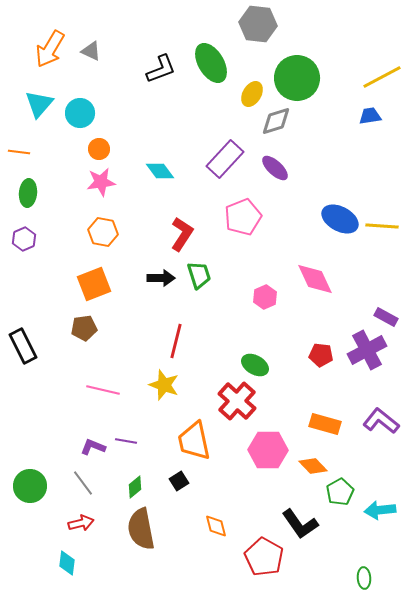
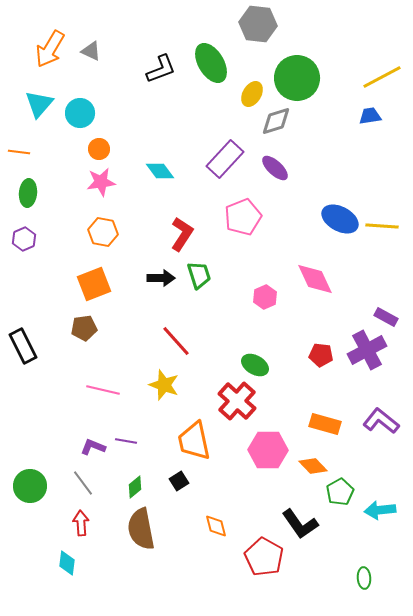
red line at (176, 341): rotated 56 degrees counterclockwise
red arrow at (81, 523): rotated 80 degrees counterclockwise
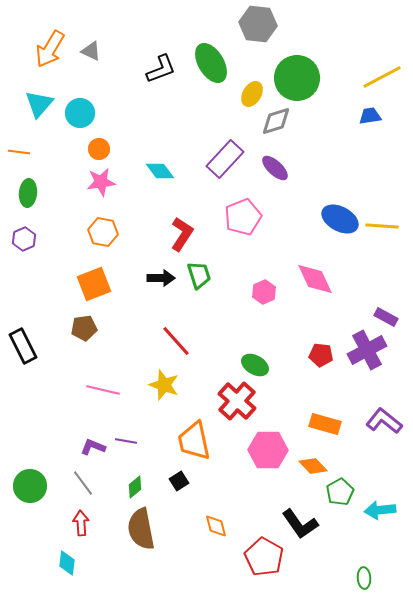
pink hexagon at (265, 297): moved 1 px left, 5 px up
purple L-shape at (381, 421): moved 3 px right
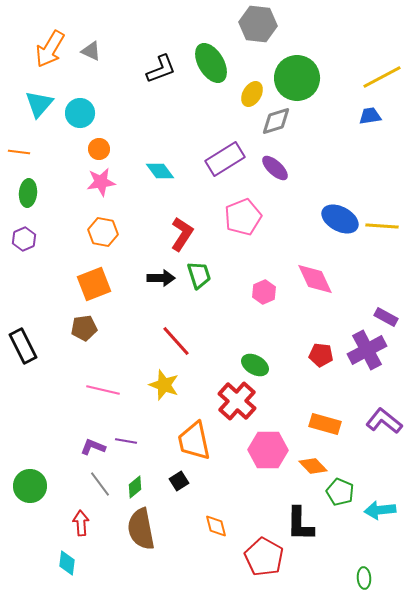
purple rectangle at (225, 159): rotated 15 degrees clockwise
gray line at (83, 483): moved 17 px right, 1 px down
green pentagon at (340, 492): rotated 20 degrees counterclockwise
black L-shape at (300, 524): rotated 36 degrees clockwise
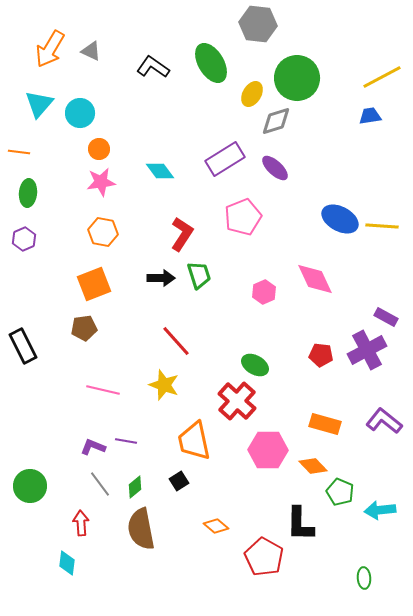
black L-shape at (161, 69): moved 8 px left, 2 px up; rotated 124 degrees counterclockwise
orange diamond at (216, 526): rotated 35 degrees counterclockwise
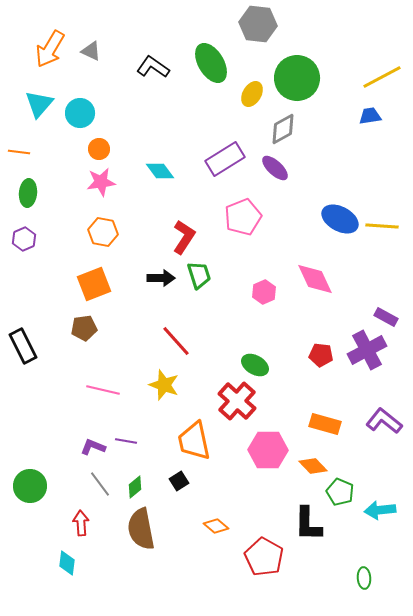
gray diamond at (276, 121): moved 7 px right, 8 px down; rotated 12 degrees counterclockwise
red L-shape at (182, 234): moved 2 px right, 3 px down
black L-shape at (300, 524): moved 8 px right
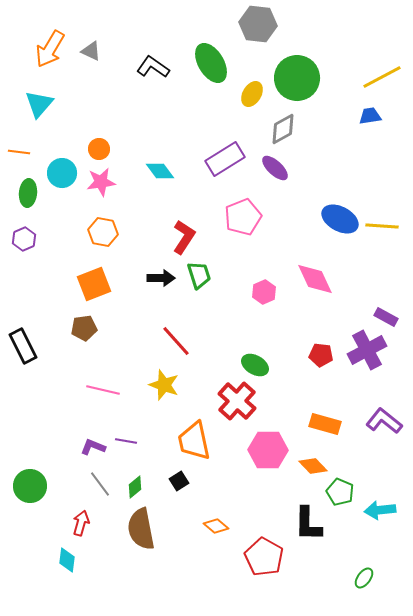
cyan circle at (80, 113): moved 18 px left, 60 px down
red arrow at (81, 523): rotated 20 degrees clockwise
cyan diamond at (67, 563): moved 3 px up
green ellipse at (364, 578): rotated 40 degrees clockwise
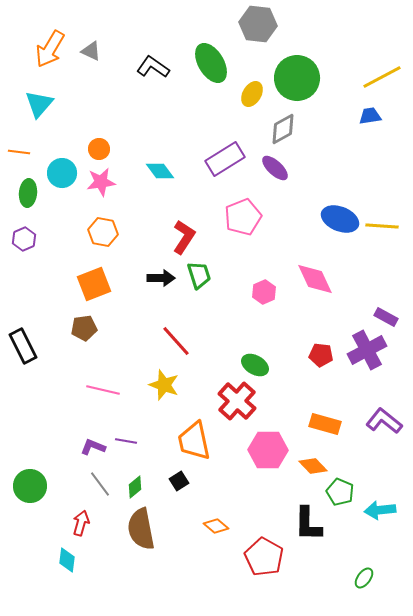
blue ellipse at (340, 219): rotated 6 degrees counterclockwise
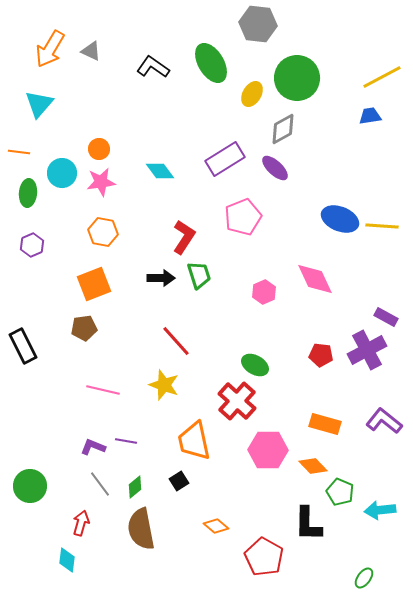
purple hexagon at (24, 239): moved 8 px right, 6 px down
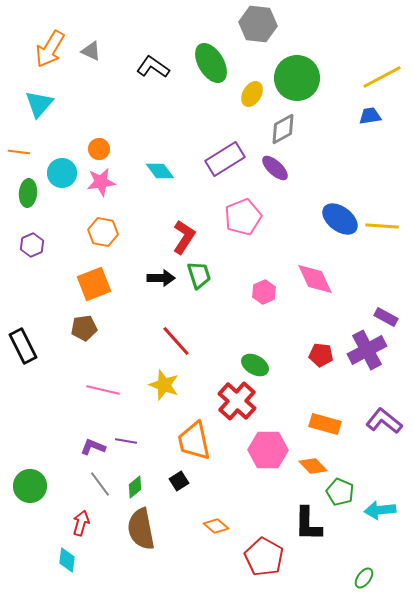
blue ellipse at (340, 219): rotated 15 degrees clockwise
